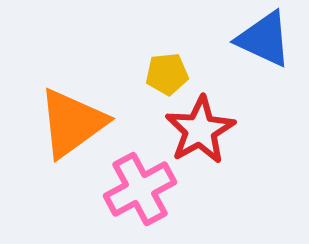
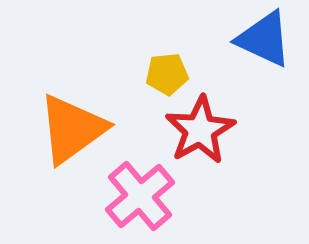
orange triangle: moved 6 px down
pink cross: moved 7 px down; rotated 12 degrees counterclockwise
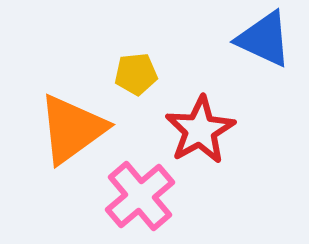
yellow pentagon: moved 31 px left
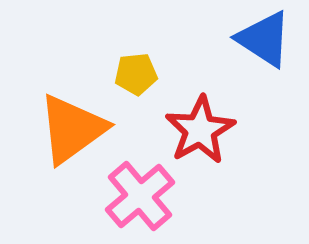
blue triangle: rotated 8 degrees clockwise
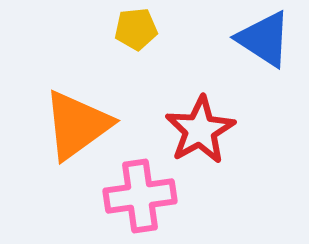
yellow pentagon: moved 45 px up
orange triangle: moved 5 px right, 4 px up
pink cross: rotated 32 degrees clockwise
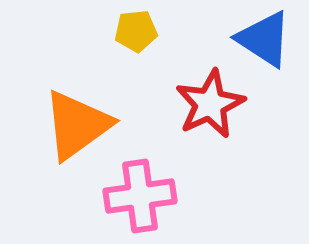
yellow pentagon: moved 2 px down
red star: moved 10 px right, 26 px up; rotated 4 degrees clockwise
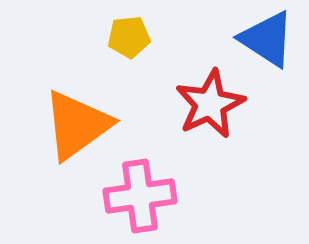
yellow pentagon: moved 7 px left, 6 px down
blue triangle: moved 3 px right
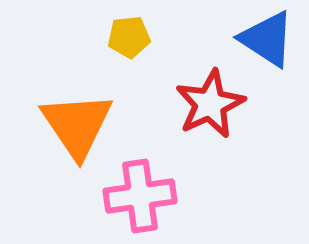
orange triangle: rotated 28 degrees counterclockwise
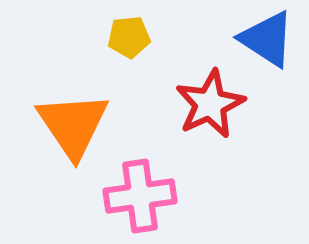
orange triangle: moved 4 px left
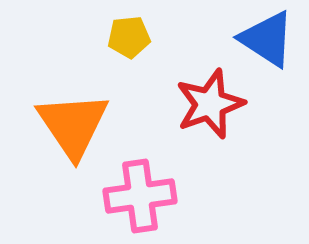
red star: rotated 6 degrees clockwise
